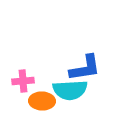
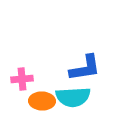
pink cross: moved 1 px left, 2 px up
cyan semicircle: moved 3 px right, 7 px down
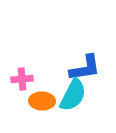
cyan semicircle: moved 2 px up; rotated 60 degrees counterclockwise
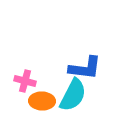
blue L-shape: rotated 16 degrees clockwise
pink cross: moved 3 px right, 2 px down; rotated 20 degrees clockwise
